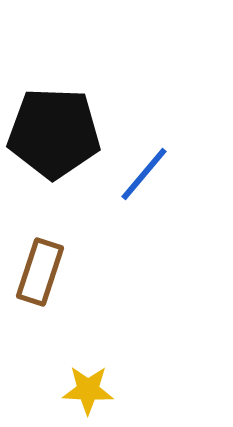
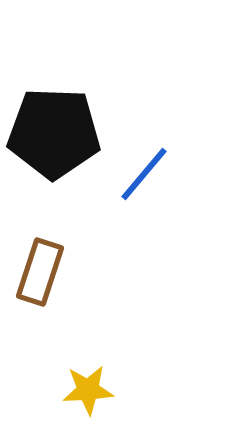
yellow star: rotated 6 degrees counterclockwise
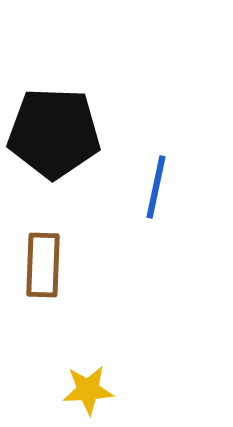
blue line: moved 12 px right, 13 px down; rotated 28 degrees counterclockwise
brown rectangle: moved 3 px right, 7 px up; rotated 16 degrees counterclockwise
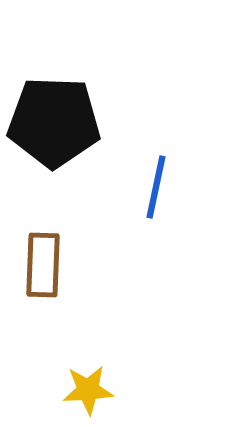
black pentagon: moved 11 px up
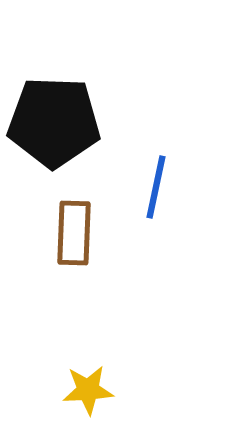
brown rectangle: moved 31 px right, 32 px up
